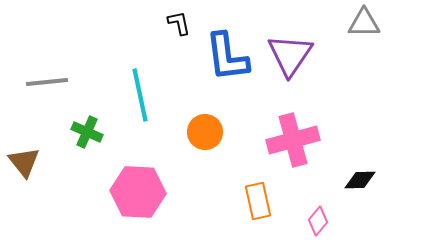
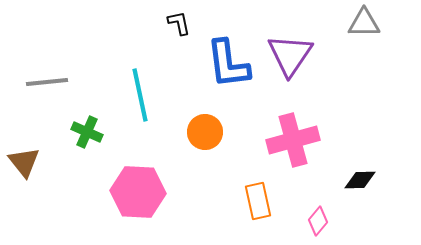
blue L-shape: moved 1 px right, 7 px down
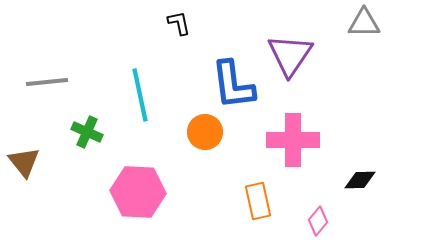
blue L-shape: moved 5 px right, 21 px down
pink cross: rotated 15 degrees clockwise
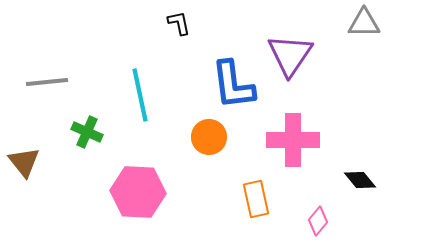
orange circle: moved 4 px right, 5 px down
black diamond: rotated 52 degrees clockwise
orange rectangle: moved 2 px left, 2 px up
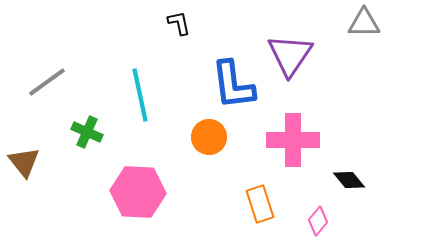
gray line: rotated 30 degrees counterclockwise
black diamond: moved 11 px left
orange rectangle: moved 4 px right, 5 px down; rotated 6 degrees counterclockwise
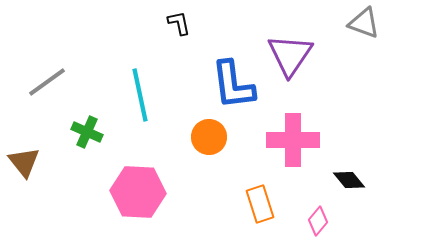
gray triangle: rotated 20 degrees clockwise
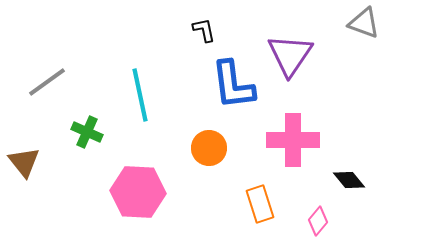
black L-shape: moved 25 px right, 7 px down
orange circle: moved 11 px down
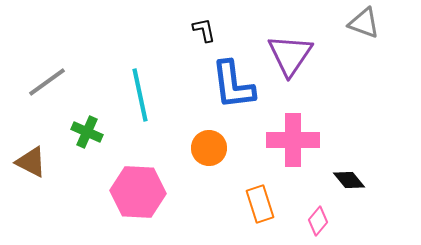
brown triangle: moved 7 px right; rotated 24 degrees counterclockwise
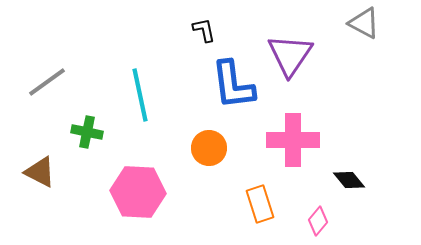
gray triangle: rotated 8 degrees clockwise
green cross: rotated 12 degrees counterclockwise
brown triangle: moved 9 px right, 10 px down
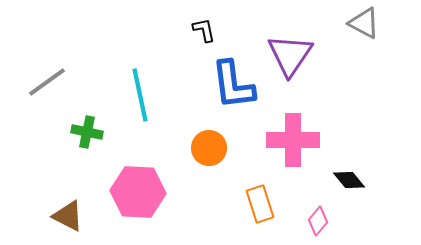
brown triangle: moved 28 px right, 44 px down
